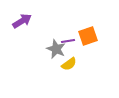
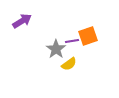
purple line: moved 4 px right
gray star: rotated 12 degrees clockwise
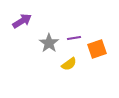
orange square: moved 9 px right, 13 px down
purple line: moved 2 px right, 3 px up
gray star: moved 7 px left, 6 px up
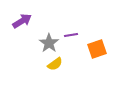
purple line: moved 3 px left, 3 px up
yellow semicircle: moved 14 px left
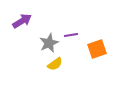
gray star: rotated 12 degrees clockwise
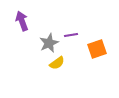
purple arrow: rotated 78 degrees counterclockwise
yellow semicircle: moved 2 px right, 1 px up
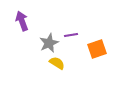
yellow semicircle: rotated 112 degrees counterclockwise
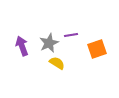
purple arrow: moved 25 px down
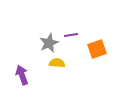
purple arrow: moved 29 px down
yellow semicircle: rotated 28 degrees counterclockwise
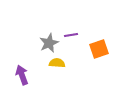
orange square: moved 2 px right
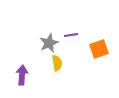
yellow semicircle: rotated 77 degrees clockwise
purple arrow: rotated 24 degrees clockwise
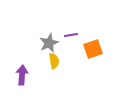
orange square: moved 6 px left
yellow semicircle: moved 3 px left, 2 px up
